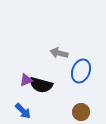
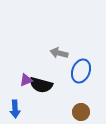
blue arrow: moved 8 px left, 2 px up; rotated 42 degrees clockwise
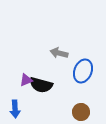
blue ellipse: moved 2 px right
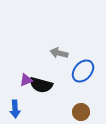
blue ellipse: rotated 20 degrees clockwise
